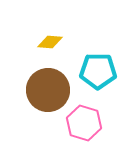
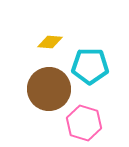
cyan pentagon: moved 8 px left, 5 px up
brown circle: moved 1 px right, 1 px up
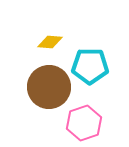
brown circle: moved 2 px up
pink hexagon: rotated 24 degrees clockwise
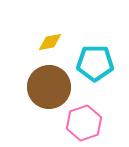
yellow diamond: rotated 15 degrees counterclockwise
cyan pentagon: moved 5 px right, 3 px up
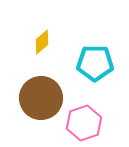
yellow diamond: moved 8 px left; rotated 30 degrees counterclockwise
brown circle: moved 8 px left, 11 px down
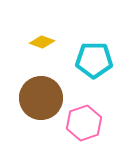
yellow diamond: rotated 60 degrees clockwise
cyan pentagon: moved 1 px left, 3 px up
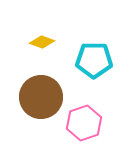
brown circle: moved 1 px up
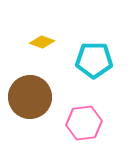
brown circle: moved 11 px left
pink hexagon: rotated 12 degrees clockwise
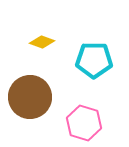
pink hexagon: rotated 24 degrees clockwise
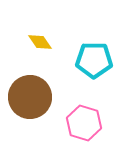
yellow diamond: moved 2 px left; rotated 35 degrees clockwise
